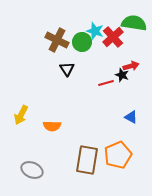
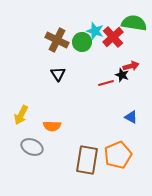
black triangle: moved 9 px left, 5 px down
gray ellipse: moved 23 px up
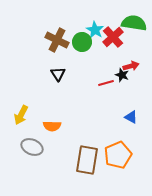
cyan star: moved 1 px up; rotated 12 degrees clockwise
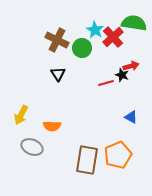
green circle: moved 6 px down
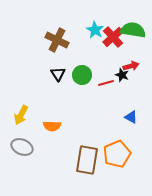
green semicircle: moved 1 px left, 7 px down
green circle: moved 27 px down
gray ellipse: moved 10 px left
orange pentagon: moved 1 px left, 1 px up
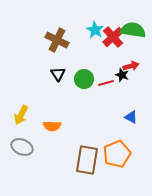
green circle: moved 2 px right, 4 px down
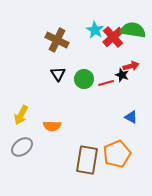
gray ellipse: rotated 60 degrees counterclockwise
